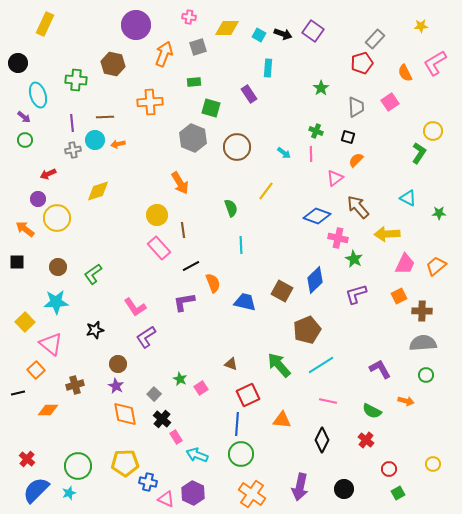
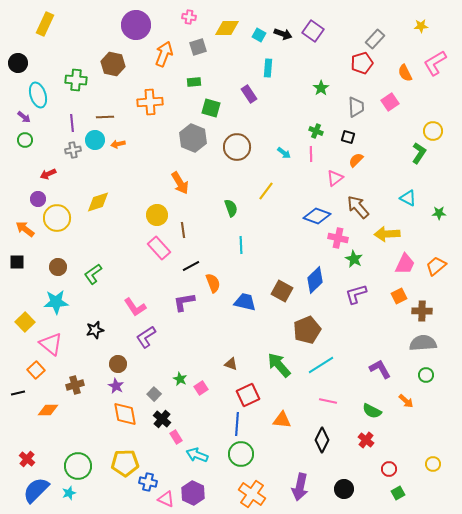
yellow diamond at (98, 191): moved 11 px down
orange arrow at (406, 401): rotated 28 degrees clockwise
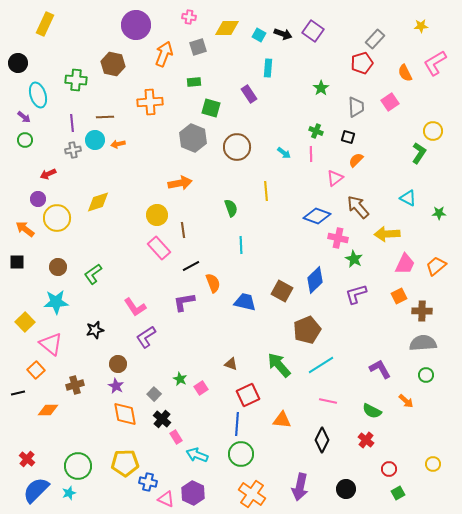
orange arrow at (180, 183): rotated 70 degrees counterclockwise
yellow line at (266, 191): rotated 42 degrees counterclockwise
black circle at (344, 489): moved 2 px right
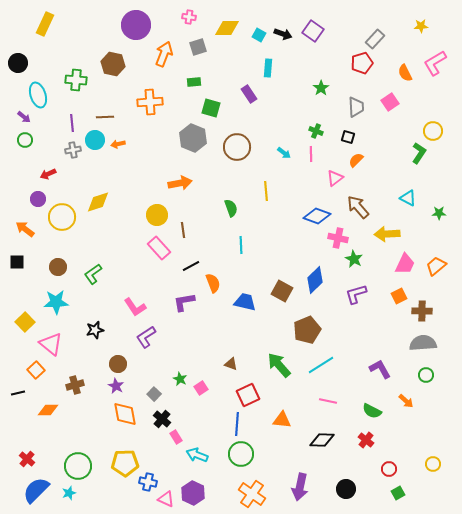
yellow circle at (57, 218): moved 5 px right, 1 px up
black diamond at (322, 440): rotated 65 degrees clockwise
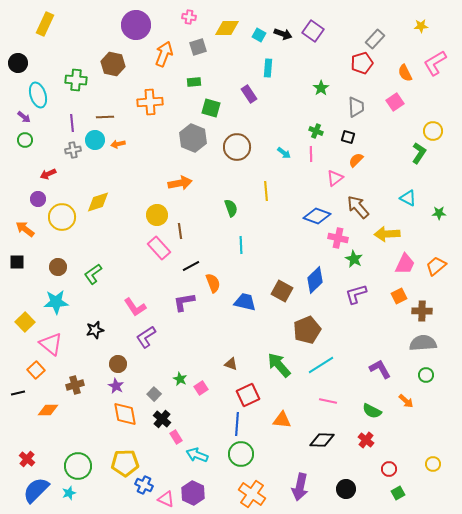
pink square at (390, 102): moved 5 px right
brown line at (183, 230): moved 3 px left, 1 px down
blue cross at (148, 482): moved 4 px left, 3 px down; rotated 12 degrees clockwise
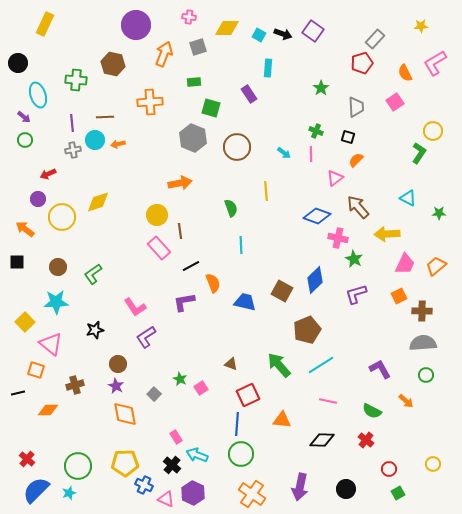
orange square at (36, 370): rotated 30 degrees counterclockwise
black cross at (162, 419): moved 10 px right, 46 px down
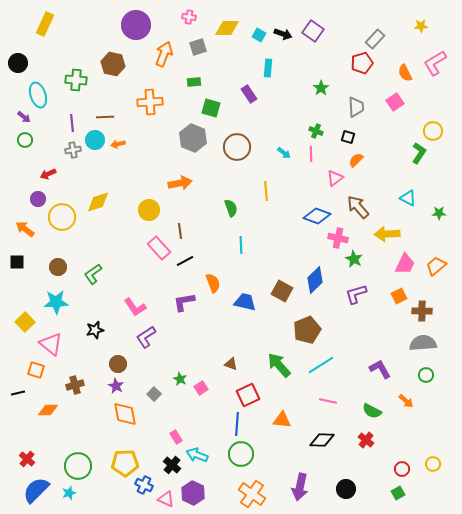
yellow circle at (157, 215): moved 8 px left, 5 px up
black line at (191, 266): moved 6 px left, 5 px up
red circle at (389, 469): moved 13 px right
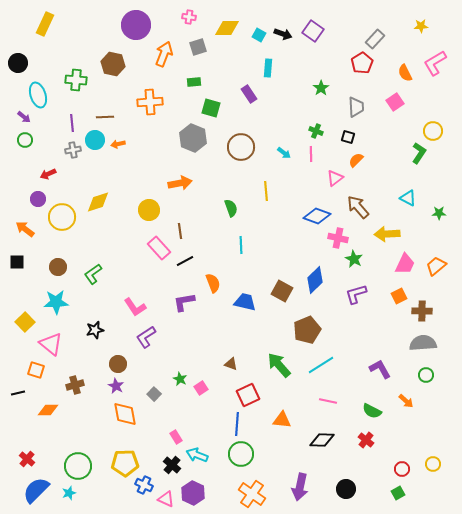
red pentagon at (362, 63): rotated 15 degrees counterclockwise
brown circle at (237, 147): moved 4 px right
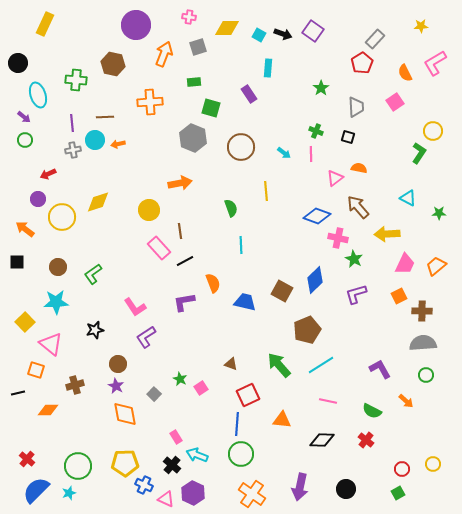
orange semicircle at (356, 160): moved 3 px right, 8 px down; rotated 56 degrees clockwise
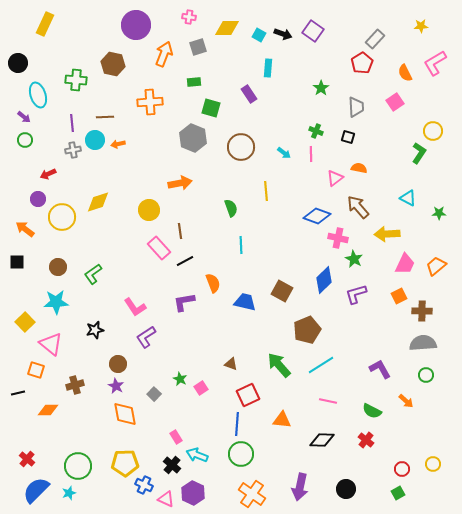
blue diamond at (315, 280): moved 9 px right
